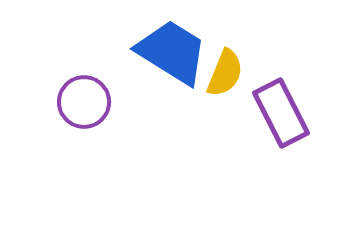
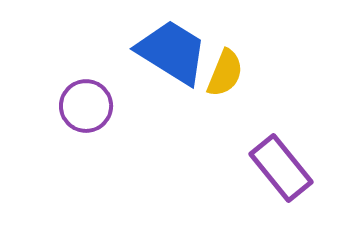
purple circle: moved 2 px right, 4 px down
purple rectangle: moved 55 px down; rotated 12 degrees counterclockwise
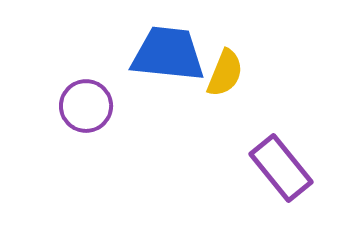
blue trapezoid: moved 4 px left, 2 px down; rotated 26 degrees counterclockwise
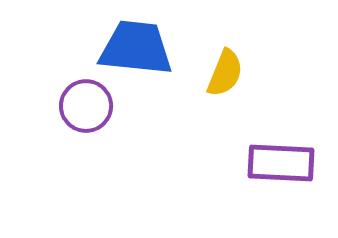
blue trapezoid: moved 32 px left, 6 px up
purple rectangle: moved 5 px up; rotated 48 degrees counterclockwise
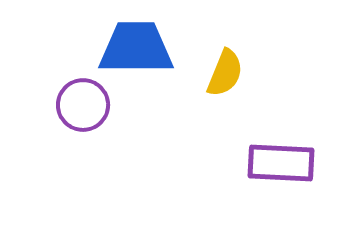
blue trapezoid: rotated 6 degrees counterclockwise
purple circle: moved 3 px left, 1 px up
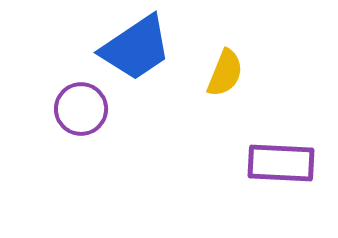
blue trapezoid: rotated 146 degrees clockwise
purple circle: moved 2 px left, 4 px down
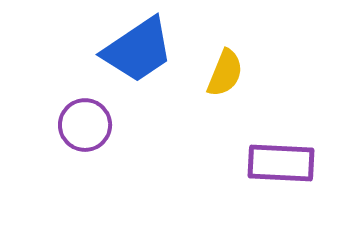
blue trapezoid: moved 2 px right, 2 px down
purple circle: moved 4 px right, 16 px down
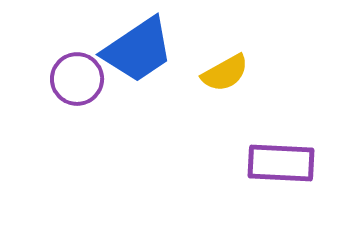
yellow semicircle: rotated 39 degrees clockwise
purple circle: moved 8 px left, 46 px up
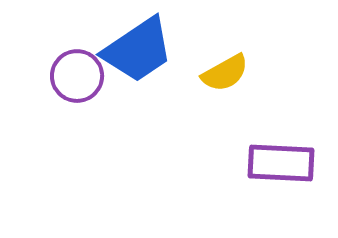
purple circle: moved 3 px up
